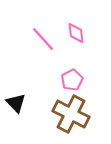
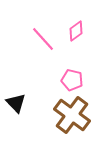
pink diamond: moved 2 px up; rotated 60 degrees clockwise
pink pentagon: rotated 30 degrees counterclockwise
brown cross: moved 1 px right, 1 px down; rotated 9 degrees clockwise
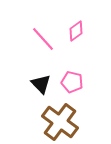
pink pentagon: moved 2 px down
black triangle: moved 25 px right, 19 px up
brown cross: moved 12 px left, 7 px down
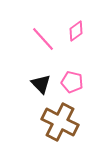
brown cross: rotated 9 degrees counterclockwise
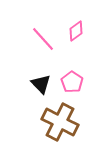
pink pentagon: rotated 20 degrees clockwise
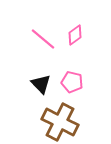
pink diamond: moved 1 px left, 4 px down
pink line: rotated 8 degrees counterclockwise
pink pentagon: rotated 20 degrees counterclockwise
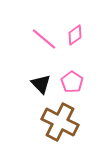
pink line: moved 1 px right
pink pentagon: rotated 20 degrees clockwise
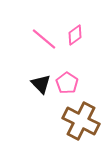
pink pentagon: moved 5 px left, 1 px down
brown cross: moved 21 px right, 1 px up
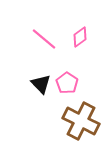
pink diamond: moved 5 px right, 2 px down
